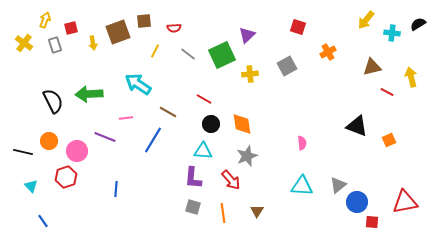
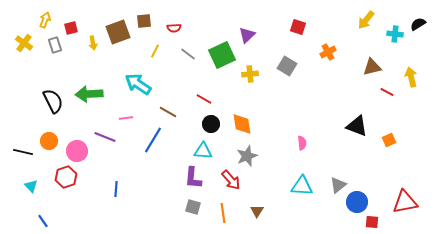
cyan cross at (392, 33): moved 3 px right, 1 px down
gray square at (287, 66): rotated 30 degrees counterclockwise
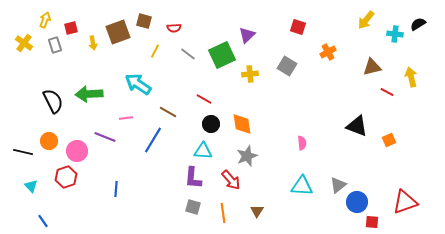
brown square at (144, 21): rotated 21 degrees clockwise
red triangle at (405, 202): rotated 8 degrees counterclockwise
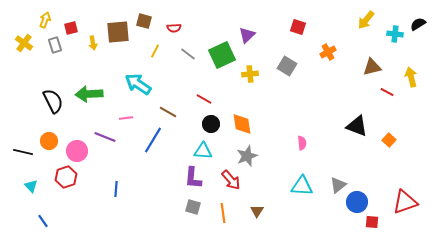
brown square at (118, 32): rotated 15 degrees clockwise
orange square at (389, 140): rotated 24 degrees counterclockwise
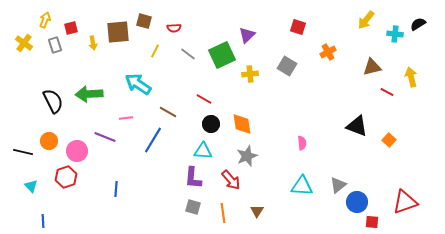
blue line at (43, 221): rotated 32 degrees clockwise
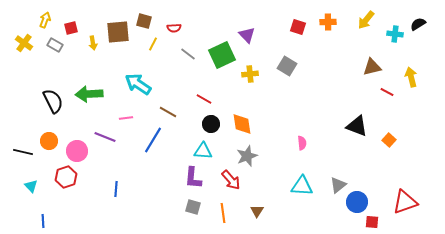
purple triangle at (247, 35): rotated 30 degrees counterclockwise
gray rectangle at (55, 45): rotated 42 degrees counterclockwise
yellow line at (155, 51): moved 2 px left, 7 px up
orange cross at (328, 52): moved 30 px up; rotated 28 degrees clockwise
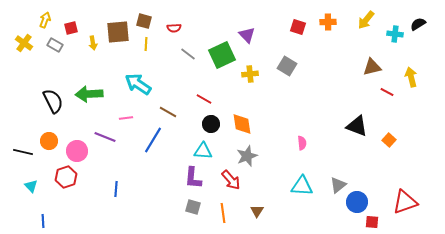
yellow line at (153, 44): moved 7 px left; rotated 24 degrees counterclockwise
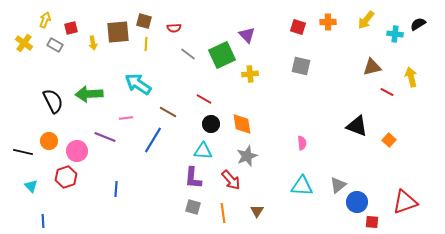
gray square at (287, 66): moved 14 px right; rotated 18 degrees counterclockwise
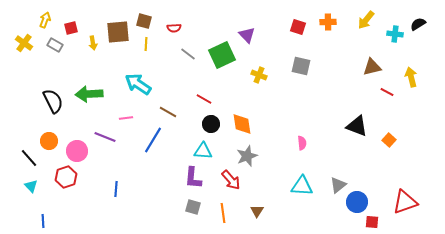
yellow cross at (250, 74): moved 9 px right, 1 px down; rotated 28 degrees clockwise
black line at (23, 152): moved 6 px right, 6 px down; rotated 36 degrees clockwise
